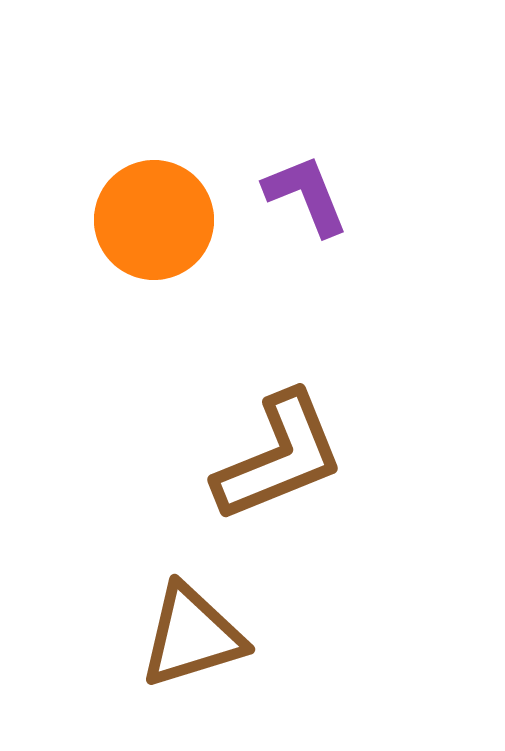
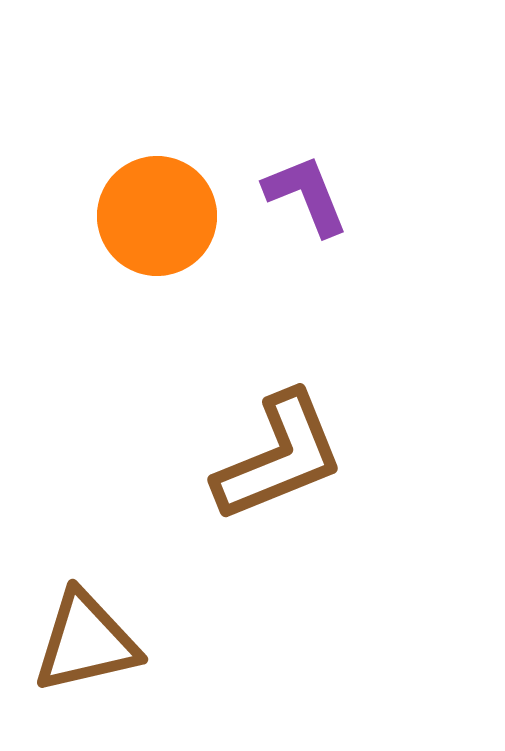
orange circle: moved 3 px right, 4 px up
brown triangle: moved 106 px left, 6 px down; rotated 4 degrees clockwise
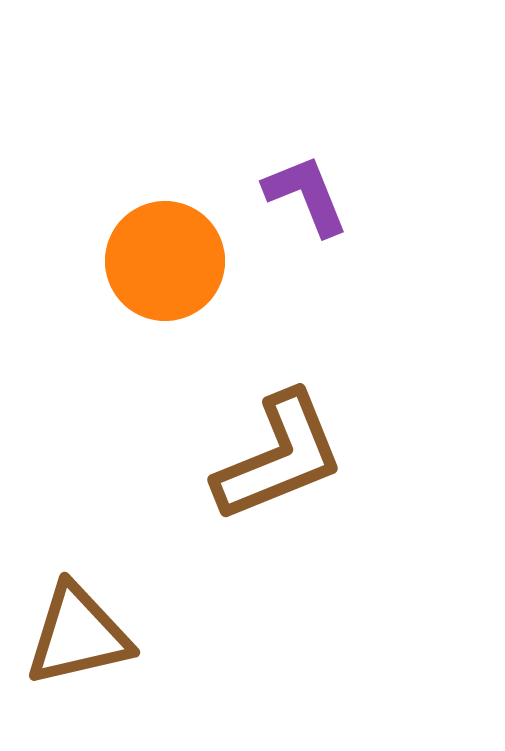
orange circle: moved 8 px right, 45 px down
brown triangle: moved 8 px left, 7 px up
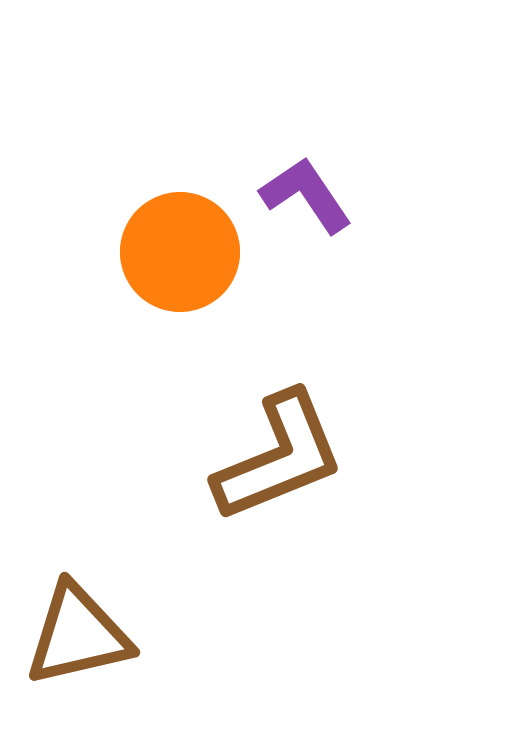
purple L-shape: rotated 12 degrees counterclockwise
orange circle: moved 15 px right, 9 px up
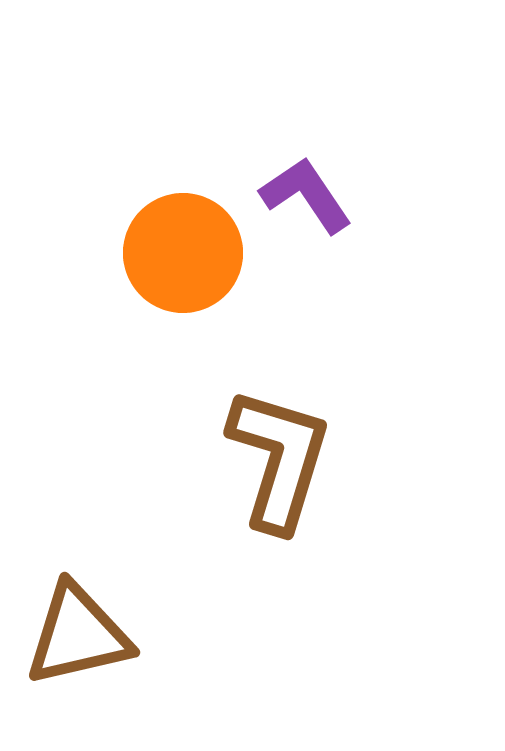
orange circle: moved 3 px right, 1 px down
brown L-shape: moved 2 px down; rotated 51 degrees counterclockwise
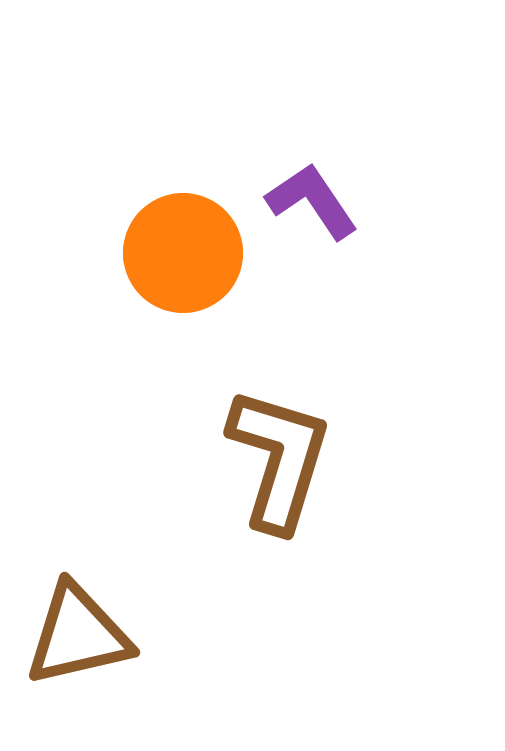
purple L-shape: moved 6 px right, 6 px down
